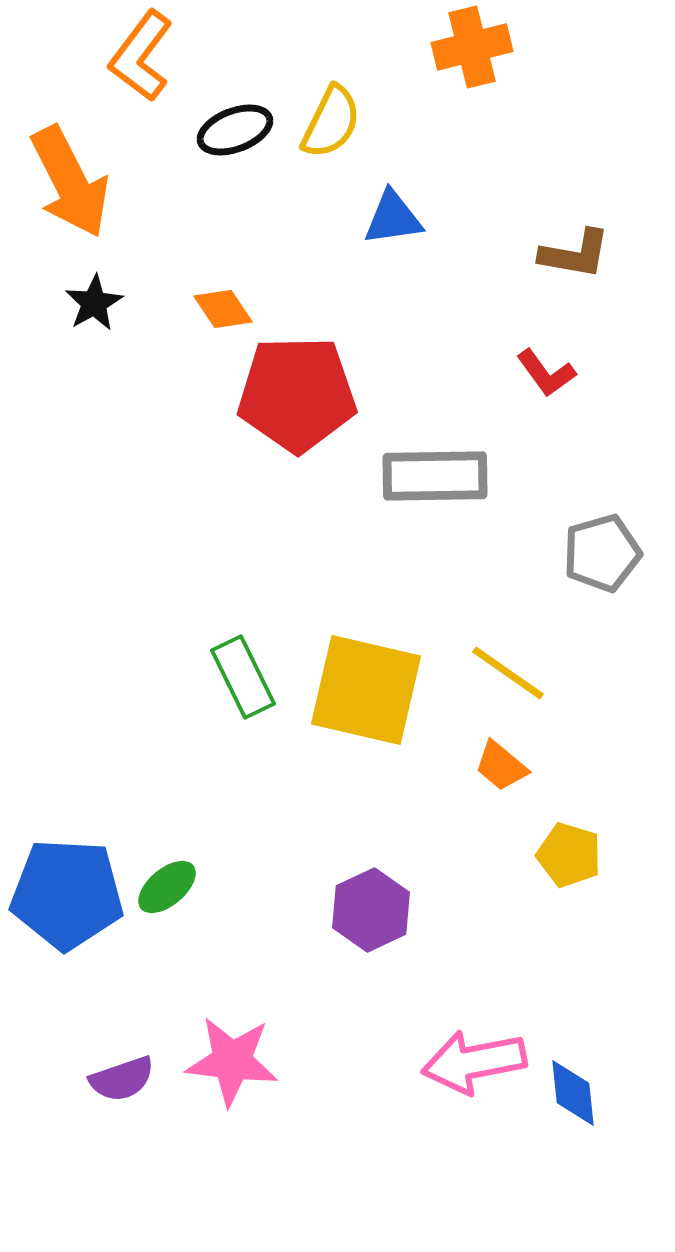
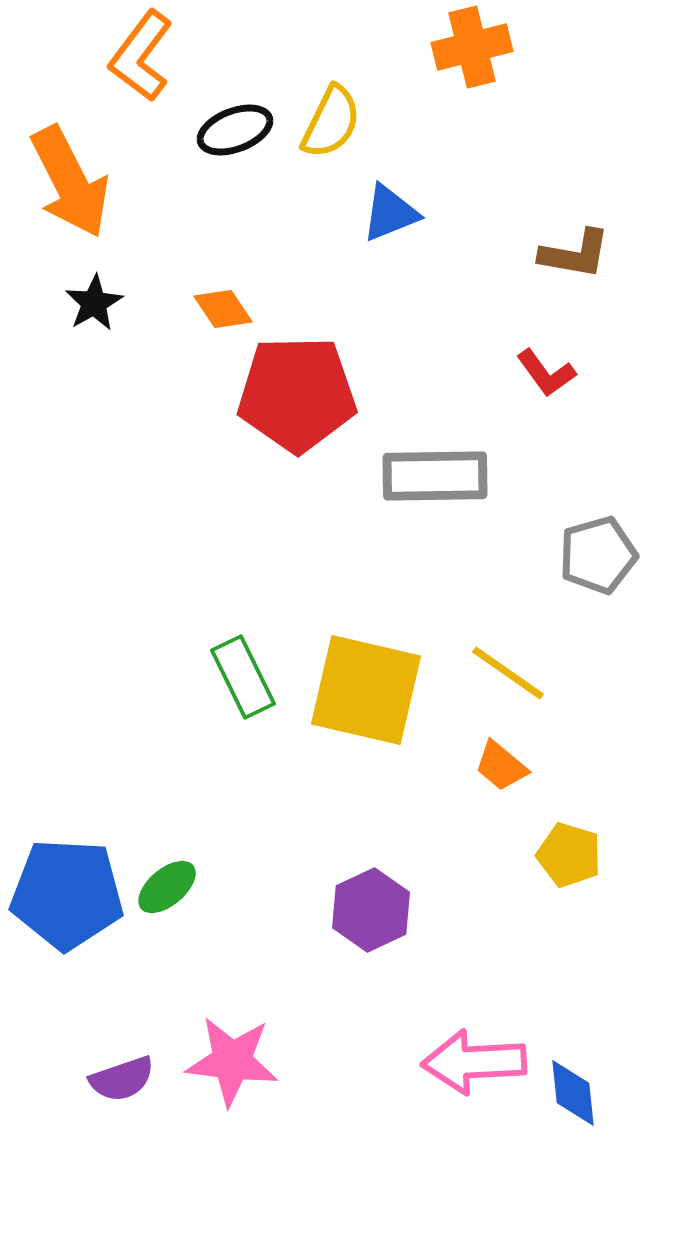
blue triangle: moved 3 px left, 5 px up; rotated 14 degrees counterclockwise
gray pentagon: moved 4 px left, 2 px down
pink arrow: rotated 8 degrees clockwise
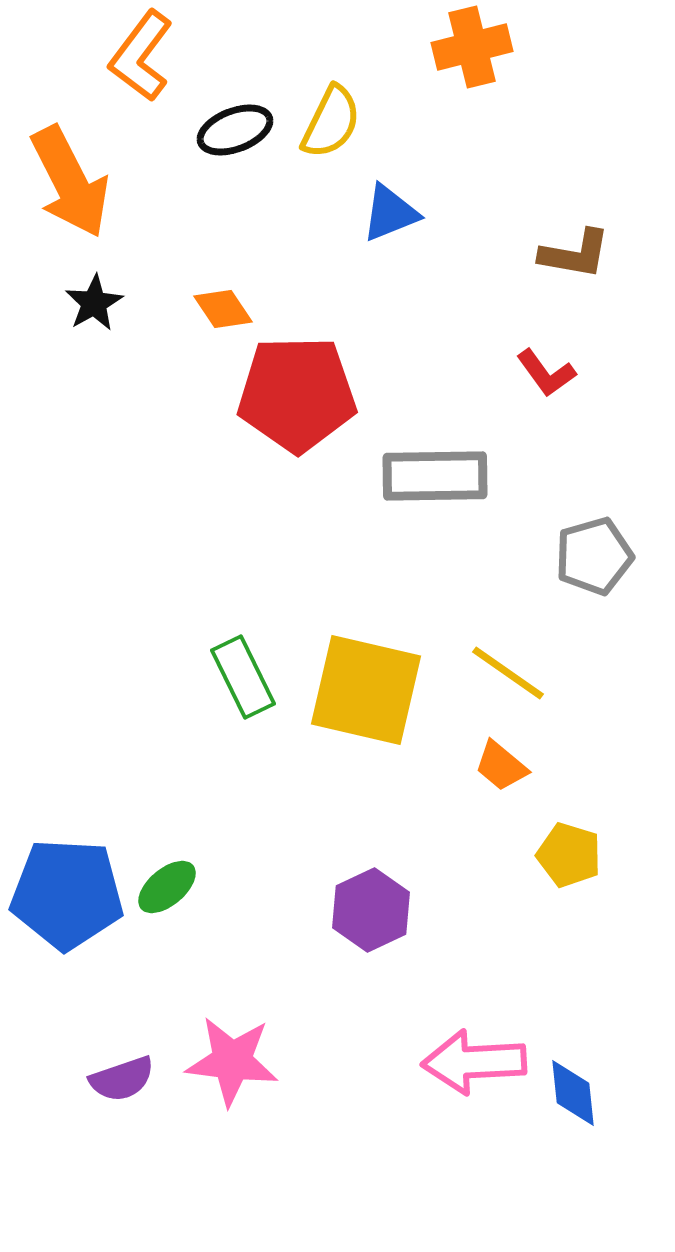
gray pentagon: moved 4 px left, 1 px down
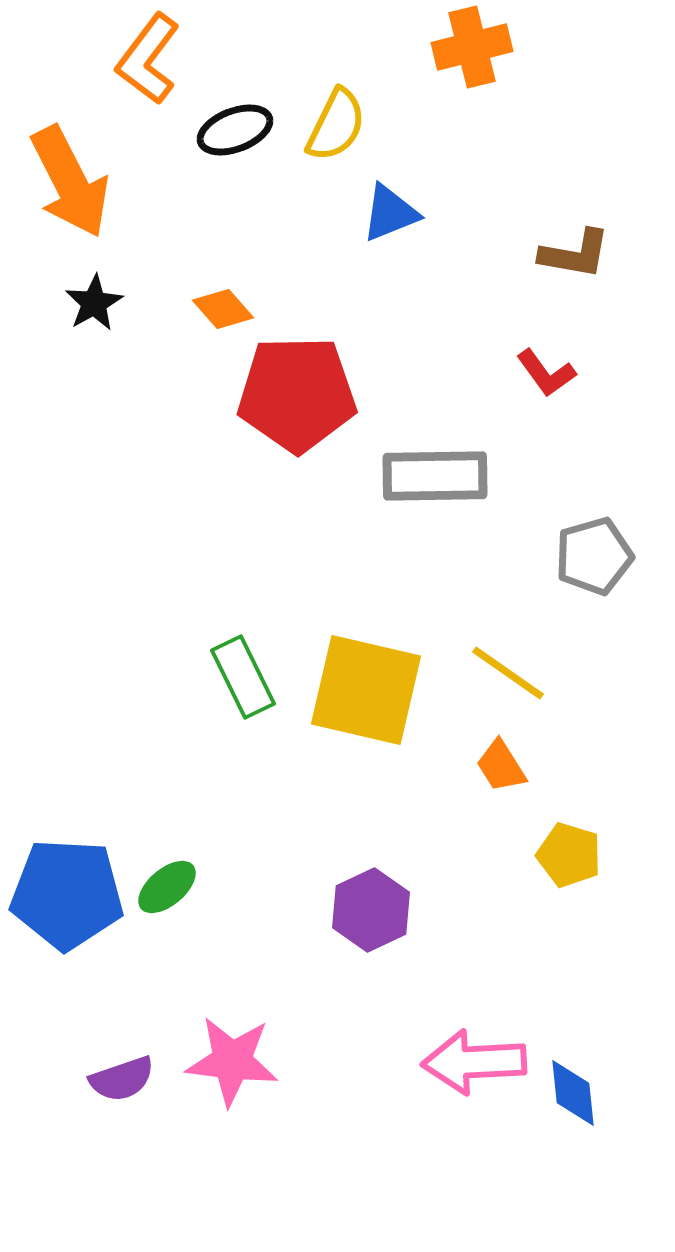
orange L-shape: moved 7 px right, 3 px down
yellow semicircle: moved 5 px right, 3 px down
orange diamond: rotated 8 degrees counterclockwise
orange trapezoid: rotated 18 degrees clockwise
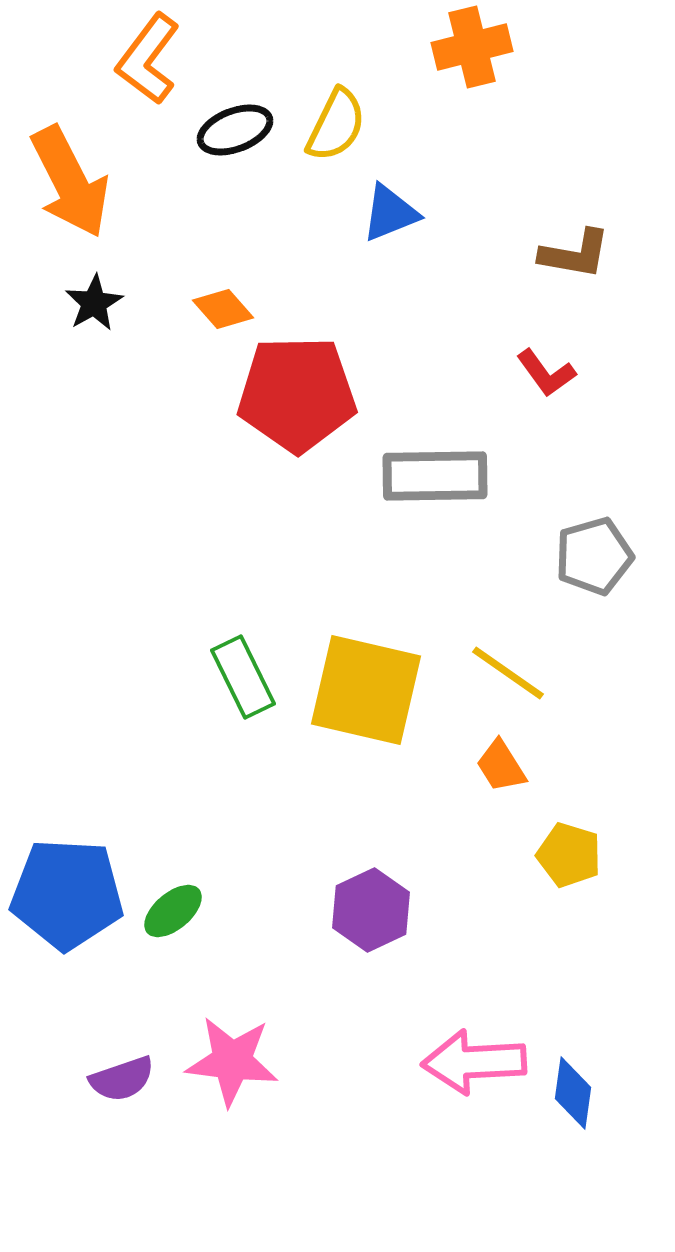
green ellipse: moved 6 px right, 24 px down
blue diamond: rotated 14 degrees clockwise
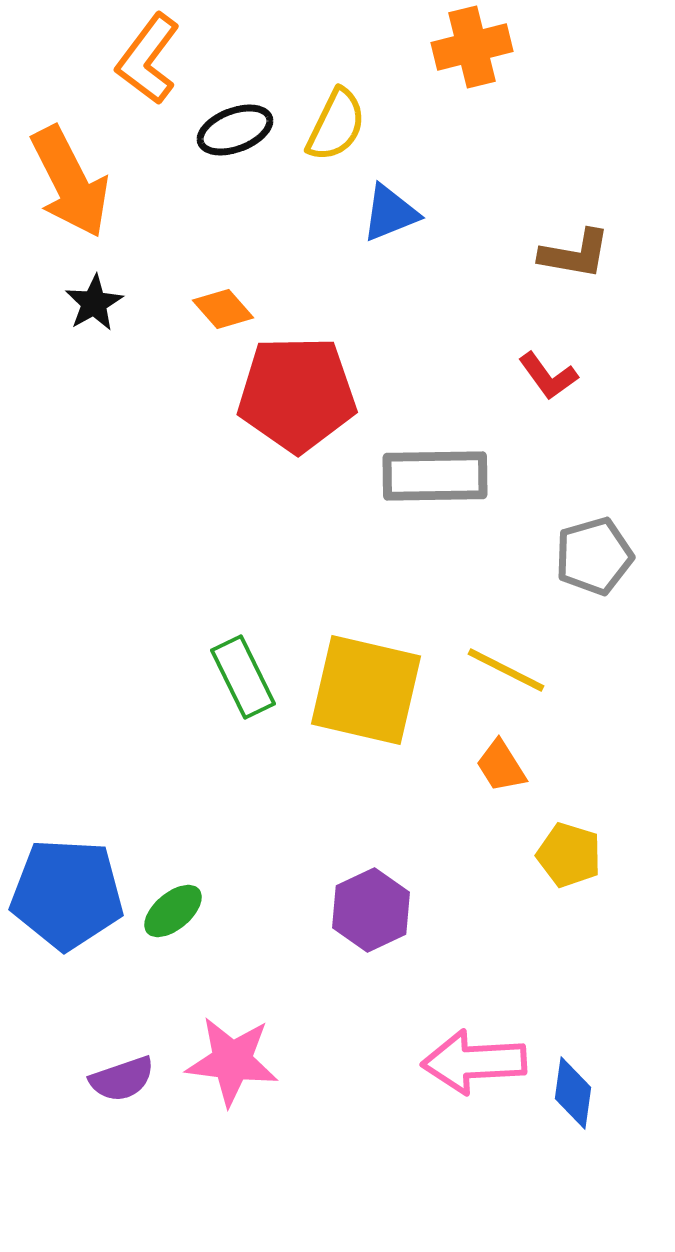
red L-shape: moved 2 px right, 3 px down
yellow line: moved 2 px left, 3 px up; rotated 8 degrees counterclockwise
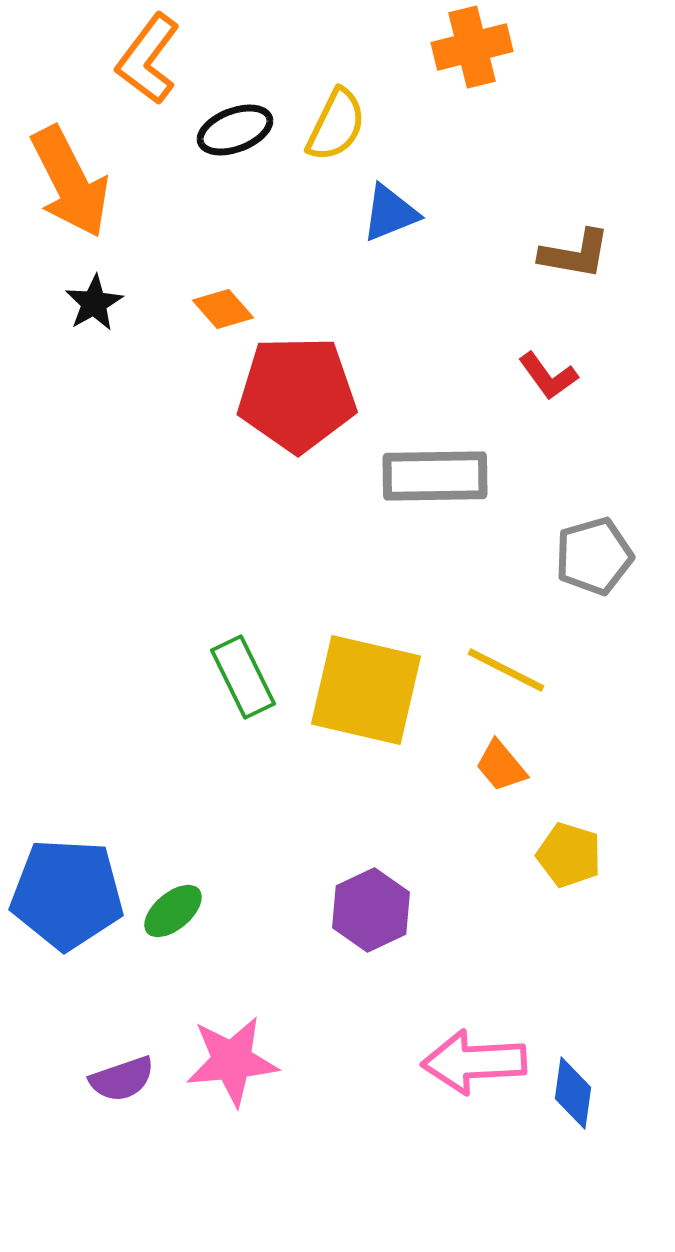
orange trapezoid: rotated 8 degrees counterclockwise
pink star: rotated 12 degrees counterclockwise
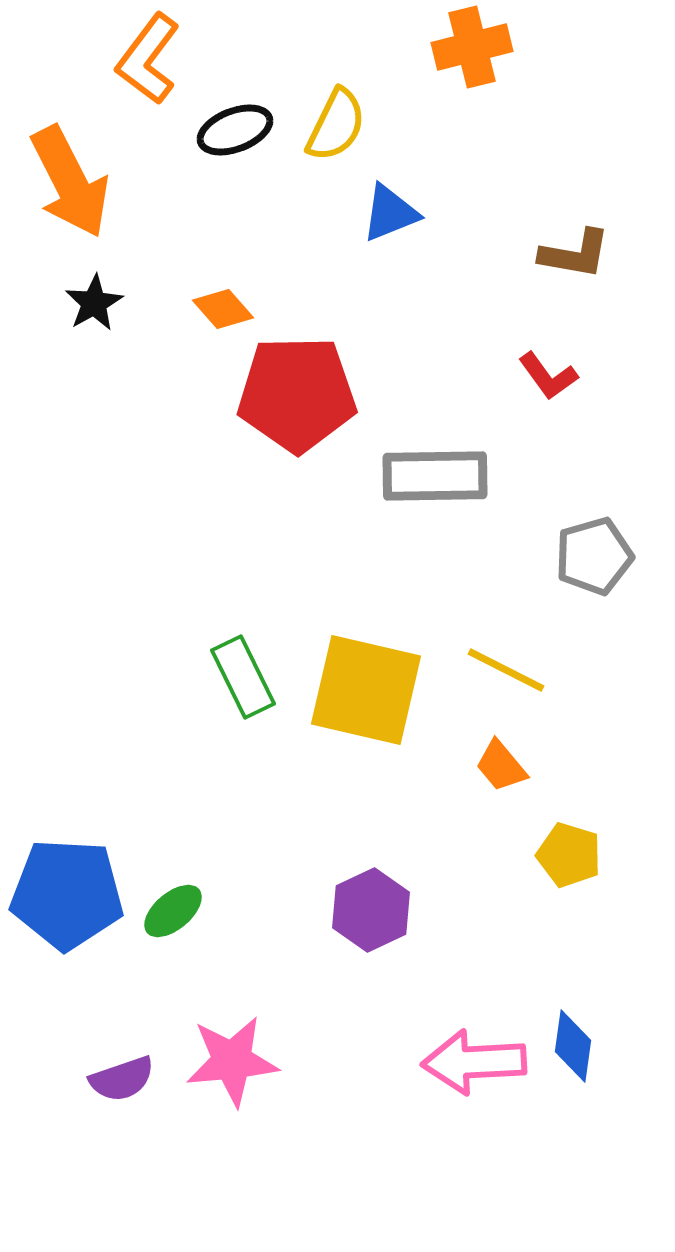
blue diamond: moved 47 px up
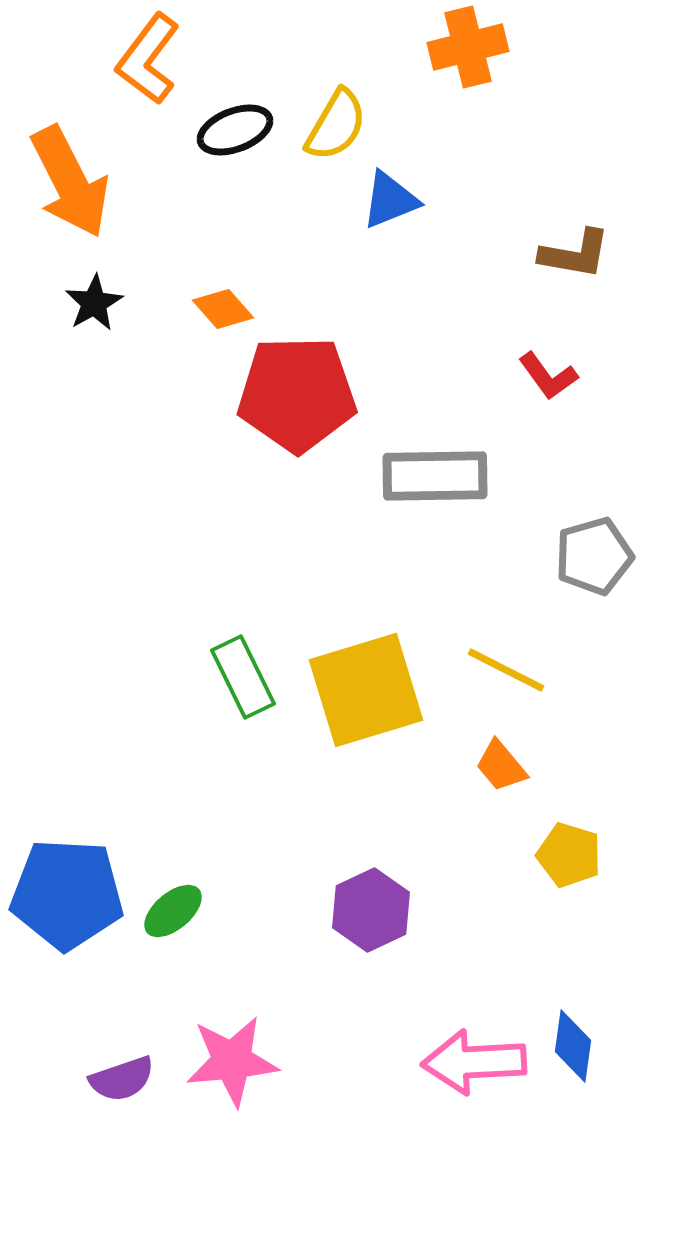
orange cross: moved 4 px left
yellow semicircle: rotated 4 degrees clockwise
blue triangle: moved 13 px up
yellow square: rotated 30 degrees counterclockwise
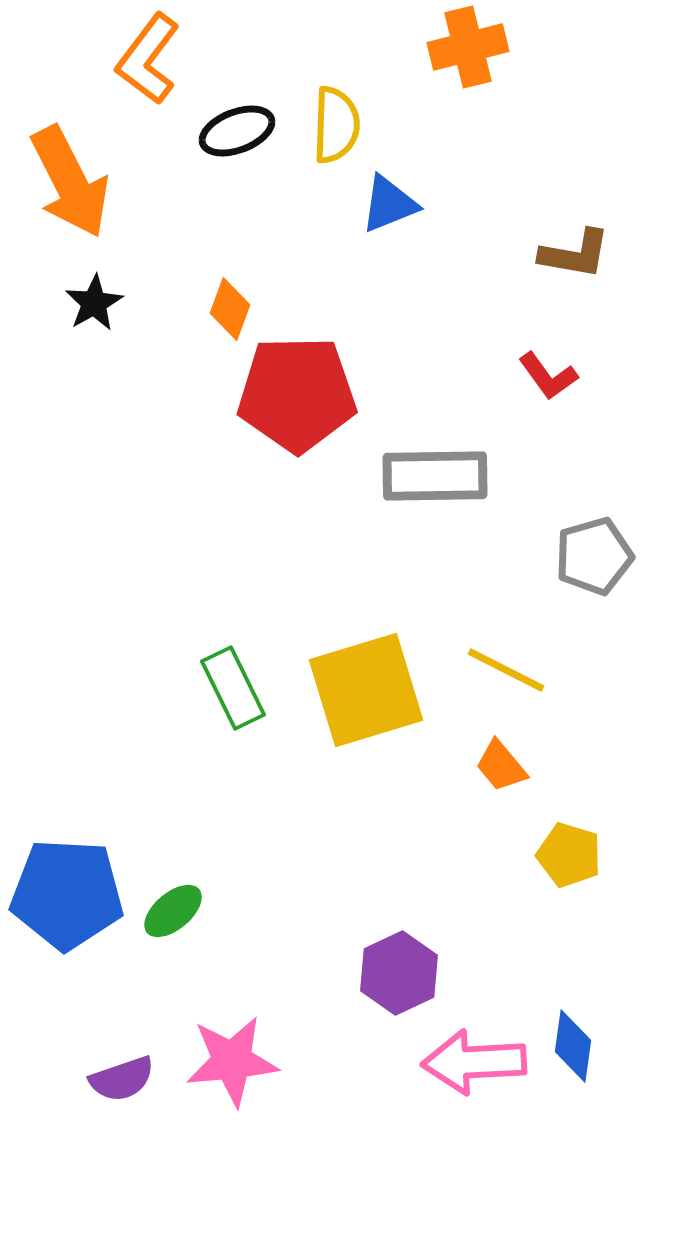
yellow semicircle: rotated 28 degrees counterclockwise
black ellipse: moved 2 px right, 1 px down
blue triangle: moved 1 px left, 4 px down
orange diamond: moved 7 px right; rotated 62 degrees clockwise
green rectangle: moved 10 px left, 11 px down
purple hexagon: moved 28 px right, 63 px down
